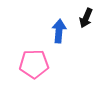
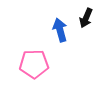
blue arrow: moved 1 px right, 1 px up; rotated 20 degrees counterclockwise
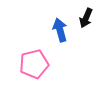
pink pentagon: rotated 12 degrees counterclockwise
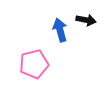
black arrow: moved 2 px down; rotated 102 degrees counterclockwise
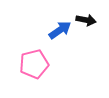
blue arrow: rotated 70 degrees clockwise
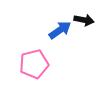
black arrow: moved 2 px left
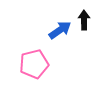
black arrow: rotated 102 degrees counterclockwise
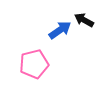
black arrow: rotated 60 degrees counterclockwise
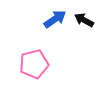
blue arrow: moved 5 px left, 11 px up
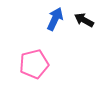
blue arrow: rotated 30 degrees counterclockwise
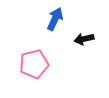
black arrow: moved 19 px down; rotated 42 degrees counterclockwise
